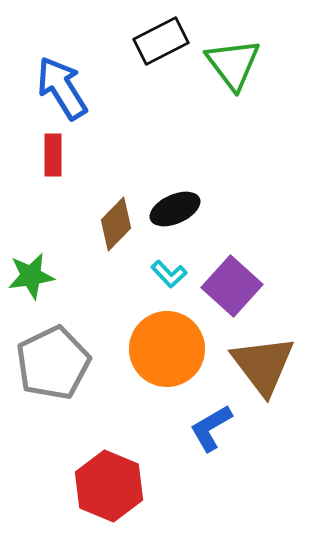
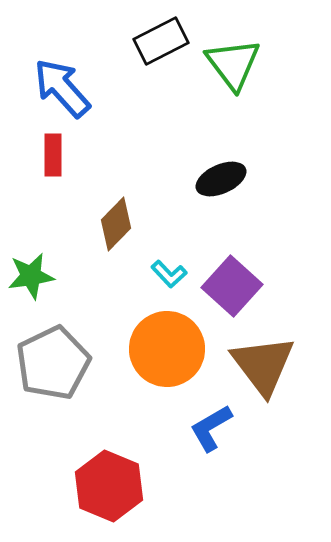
blue arrow: rotated 10 degrees counterclockwise
black ellipse: moved 46 px right, 30 px up
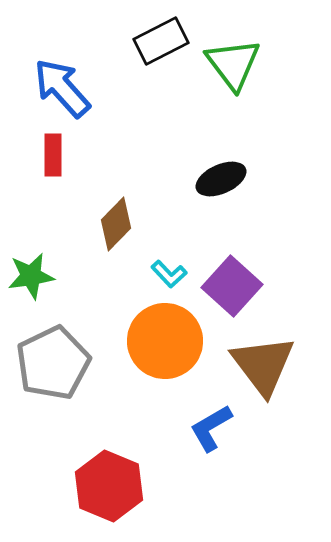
orange circle: moved 2 px left, 8 px up
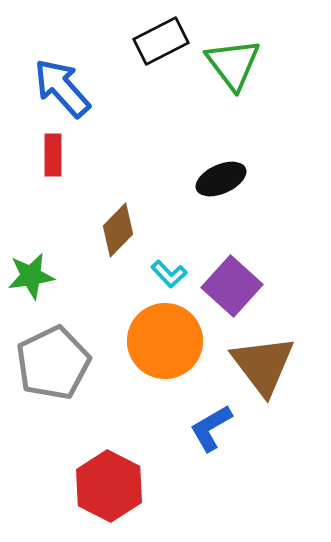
brown diamond: moved 2 px right, 6 px down
red hexagon: rotated 4 degrees clockwise
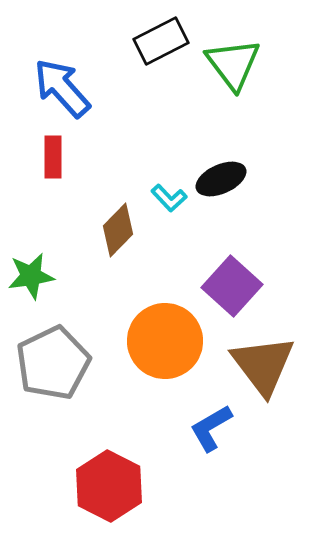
red rectangle: moved 2 px down
cyan L-shape: moved 76 px up
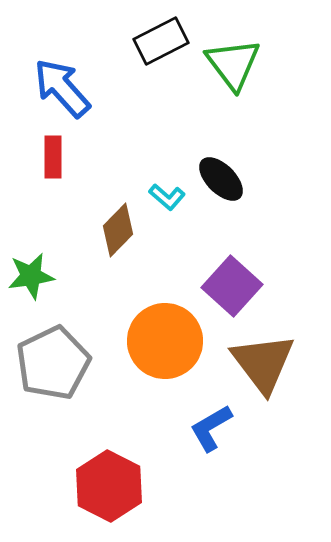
black ellipse: rotated 69 degrees clockwise
cyan L-shape: moved 2 px left, 1 px up; rotated 6 degrees counterclockwise
brown triangle: moved 2 px up
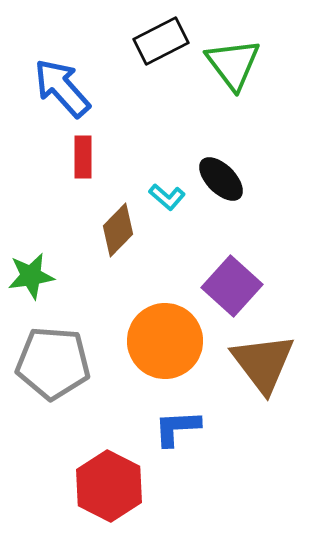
red rectangle: moved 30 px right
gray pentagon: rotated 30 degrees clockwise
blue L-shape: moved 34 px left; rotated 27 degrees clockwise
